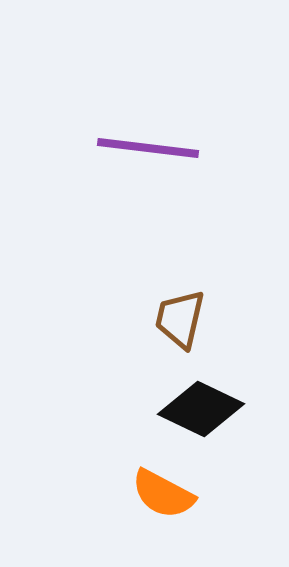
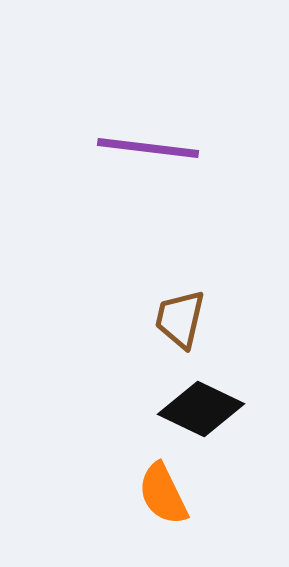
orange semicircle: rotated 36 degrees clockwise
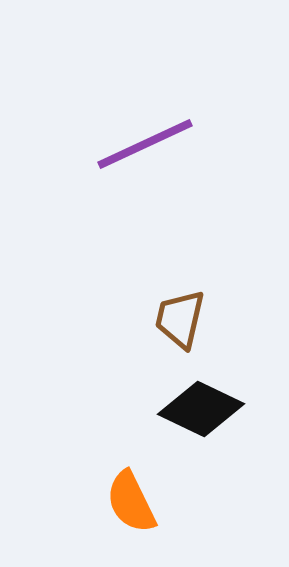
purple line: moved 3 px left, 4 px up; rotated 32 degrees counterclockwise
orange semicircle: moved 32 px left, 8 px down
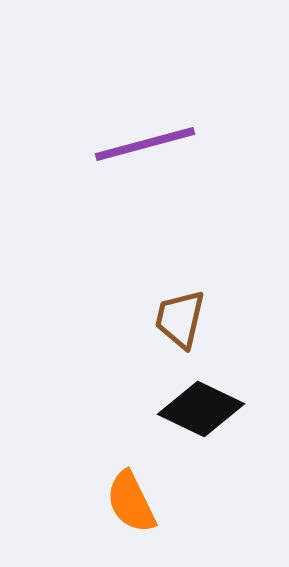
purple line: rotated 10 degrees clockwise
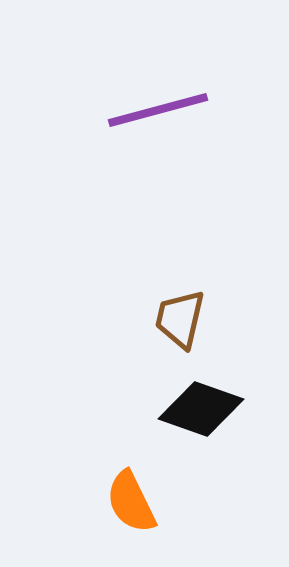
purple line: moved 13 px right, 34 px up
black diamond: rotated 6 degrees counterclockwise
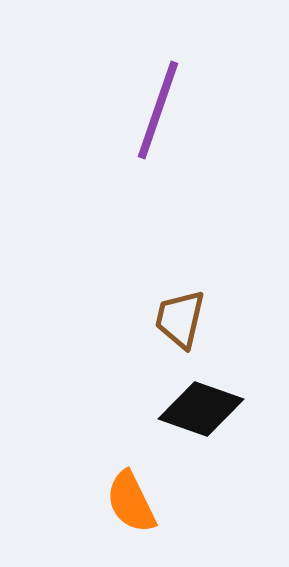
purple line: rotated 56 degrees counterclockwise
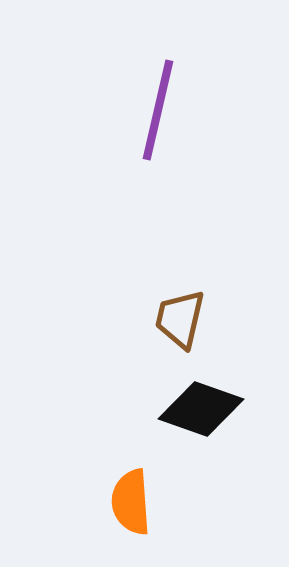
purple line: rotated 6 degrees counterclockwise
orange semicircle: rotated 22 degrees clockwise
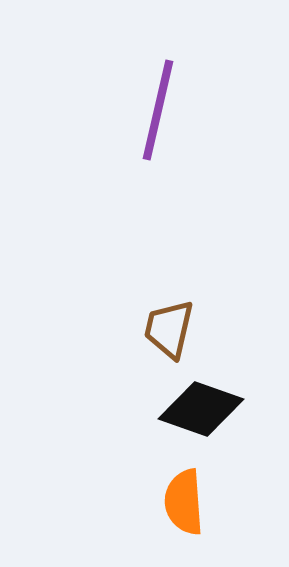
brown trapezoid: moved 11 px left, 10 px down
orange semicircle: moved 53 px right
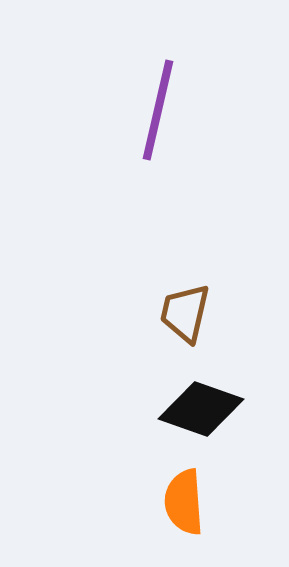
brown trapezoid: moved 16 px right, 16 px up
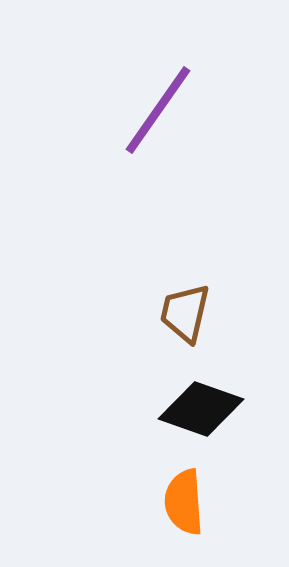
purple line: rotated 22 degrees clockwise
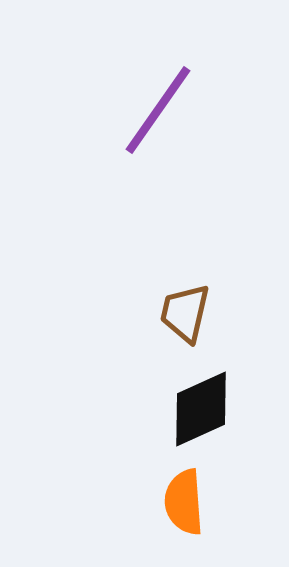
black diamond: rotated 44 degrees counterclockwise
